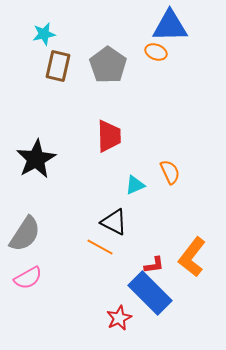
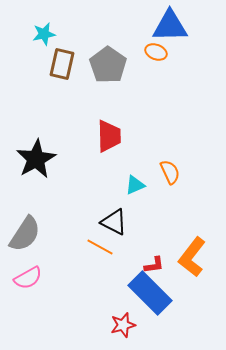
brown rectangle: moved 4 px right, 2 px up
red star: moved 4 px right, 7 px down; rotated 10 degrees clockwise
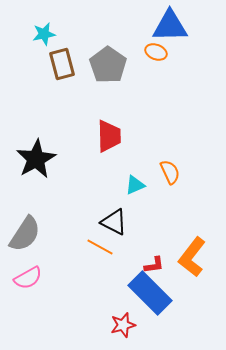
brown rectangle: rotated 28 degrees counterclockwise
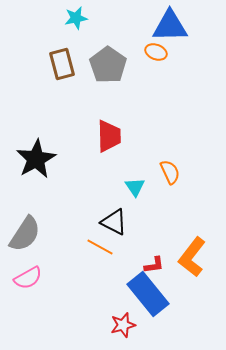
cyan star: moved 32 px right, 16 px up
cyan triangle: moved 2 px down; rotated 40 degrees counterclockwise
blue rectangle: moved 2 px left, 1 px down; rotated 6 degrees clockwise
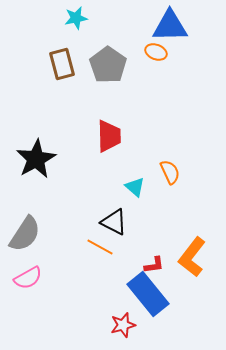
cyan triangle: rotated 15 degrees counterclockwise
